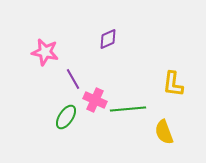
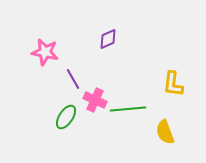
yellow semicircle: moved 1 px right
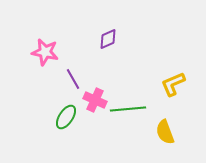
yellow L-shape: rotated 60 degrees clockwise
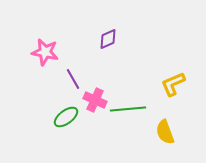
green ellipse: rotated 20 degrees clockwise
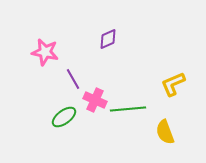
green ellipse: moved 2 px left
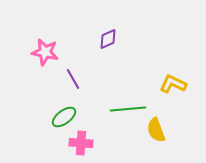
yellow L-shape: rotated 48 degrees clockwise
pink cross: moved 14 px left, 43 px down; rotated 20 degrees counterclockwise
yellow semicircle: moved 9 px left, 2 px up
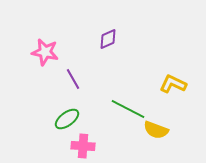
green line: rotated 32 degrees clockwise
green ellipse: moved 3 px right, 2 px down
yellow semicircle: rotated 50 degrees counterclockwise
pink cross: moved 2 px right, 3 px down
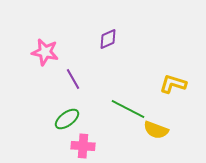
yellow L-shape: rotated 8 degrees counterclockwise
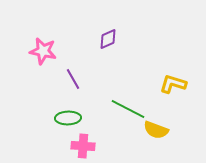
pink star: moved 2 px left, 1 px up
green ellipse: moved 1 px right, 1 px up; rotated 35 degrees clockwise
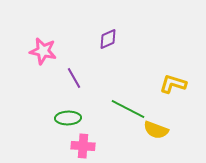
purple line: moved 1 px right, 1 px up
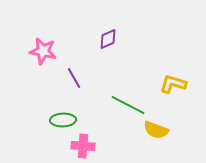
green line: moved 4 px up
green ellipse: moved 5 px left, 2 px down
